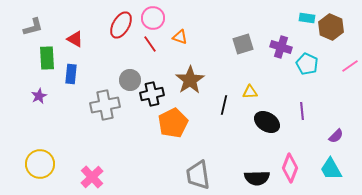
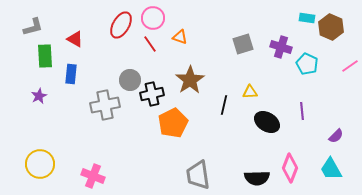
green rectangle: moved 2 px left, 2 px up
pink cross: moved 1 px right, 1 px up; rotated 25 degrees counterclockwise
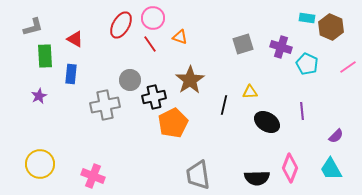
pink line: moved 2 px left, 1 px down
black cross: moved 2 px right, 3 px down
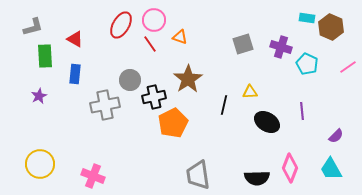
pink circle: moved 1 px right, 2 px down
blue rectangle: moved 4 px right
brown star: moved 2 px left, 1 px up
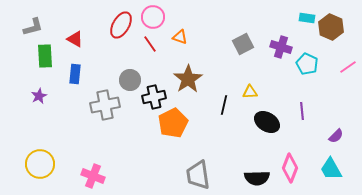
pink circle: moved 1 px left, 3 px up
gray square: rotated 10 degrees counterclockwise
